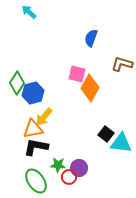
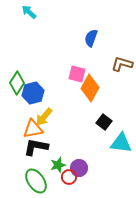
black square: moved 2 px left, 12 px up
green star: rotated 21 degrees counterclockwise
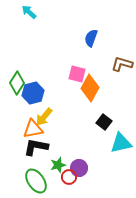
cyan triangle: rotated 20 degrees counterclockwise
